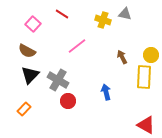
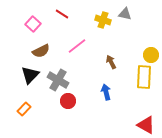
brown semicircle: moved 14 px right; rotated 54 degrees counterclockwise
brown arrow: moved 11 px left, 5 px down
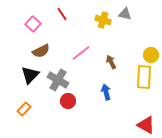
red line: rotated 24 degrees clockwise
pink line: moved 4 px right, 7 px down
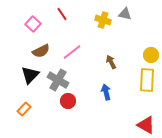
pink line: moved 9 px left, 1 px up
yellow rectangle: moved 3 px right, 3 px down
